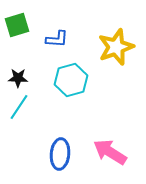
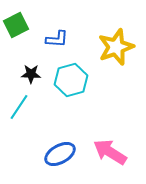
green square: moved 1 px left; rotated 10 degrees counterclockwise
black star: moved 13 px right, 4 px up
blue ellipse: rotated 56 degrees clockwise
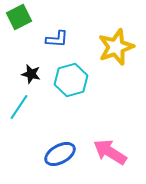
green square: moved 3 px right, 8 px up
black star: rotated 12 degrees clockwise
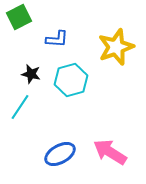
cyan line: moved 1 px right
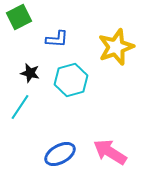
black star: moved 1 px left, 1 px up
